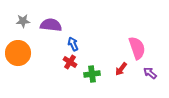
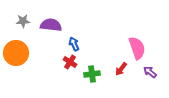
blue arrow: moved 1 px right
orange circle: moved 2 px left
purple arrow: moved 1 px up
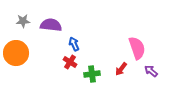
purple arrow: moved 1 px right, 1 px up
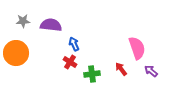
red arrow: rotated 104 degrees clockwise
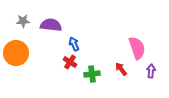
purple arrow: rotated 56 degrees clockwise
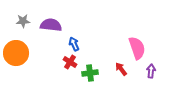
green cross: moved 2 px left, 1 px up
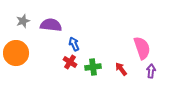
gray star: rotated 16 degrees counterclockwise
pink semicircle: moved 5 px right
green cross: moved 3 px right, 6 px up
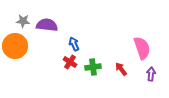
gray star: rotated 24 degrees clockwise
purple semicircle: moved 4 px left
orange circle: moved 1 px left, 7 px up
purple arrow: moved 3 px down
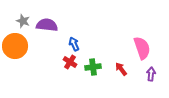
gray star: rotated 16 degrees clockwise
